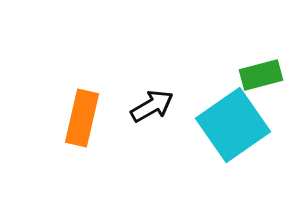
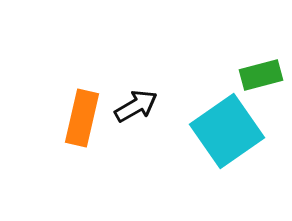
black arrow: moved 16 px left
cyan square: moved 6 px left, 6 px down
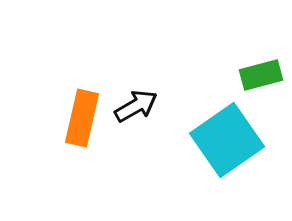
cyan square: moved 9 px down
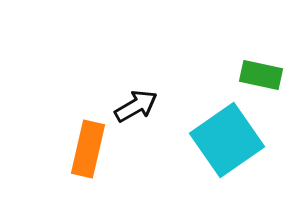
green rectangle: rotated 27 degrees clockwise
orange rectangle: moved 6 px right, 31 px down
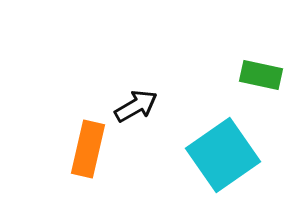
cyan square: moved 4 px left, 15 px down
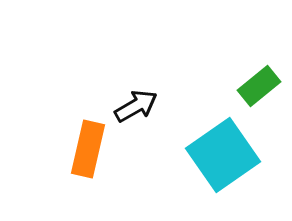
green rectangle: moved 2 px left, 11 px down; rotated 51 degrees counterclockwise
